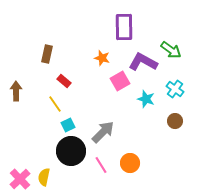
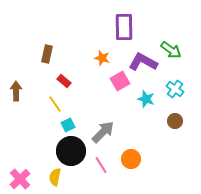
orange circle: moved 1 px right, 4 px up
yellow semicircle: moved 11 px right
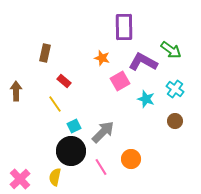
brown rectangle: moved 2 px left, 1 px up
cyan square: moved 6 px right, 1 px down
pink line: moved 2 px down
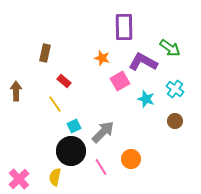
green arrow: moved 1 px left, 2 px up
pink cross: moved 1 px left
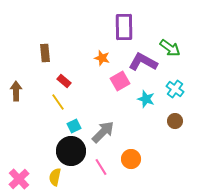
brown rectangle: rotated 18 degrees counterclockwise
yellow line: moved 3 px right, 2 px up
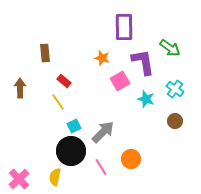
purple L-shape: rotated 52 degrees clockwise
brown arrow: moved 4 px right, 3 px up
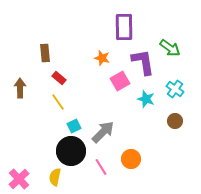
red rectangle: moved 5 px left, 3 px up
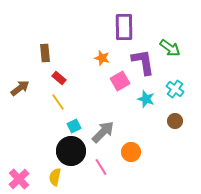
brown arrow: rotated 54 degrees clockwise
orange circle: moved 7 px up
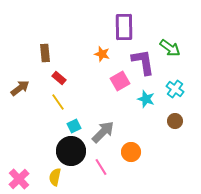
orange star: moved 4 px up
